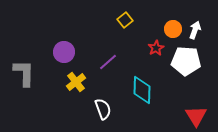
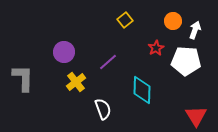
orange circle: moved 8 px up
gray L-shape: moved 1 px left, 5 px down
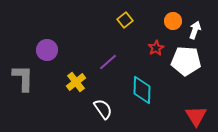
purple circle: moved 17 px left, 2 px up
white semicircle: rotated 15 degrees counterclockwise
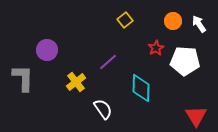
white arrow: moved 4 px right, 6 px up; rotated 54 degrees counterclockwise
white pentagon: moved 1 px left
cyan diamond: moved 1 px left, 2 px up
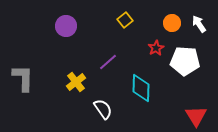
orange circle: moved 1 px left, 2 px down
purple circle: moved 19 px right, 24 px up
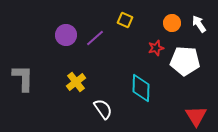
yellow square: rotated 28 degrees counterclockwise
purple circle: moved 9 px down
red star: rotated 14 degrees clockwise
purple line: moved 13 px left, 24 px up
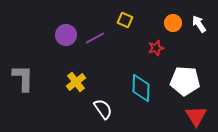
orange circle: moved 1 px right
purple line: rotated 12 degrees clockwise
white pentagon: moved 20 px down
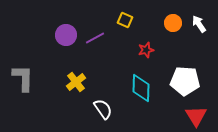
red star: moved 10 px left, 2 px down
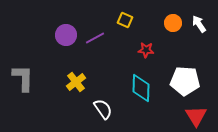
red star: rotated 21 degrees clockwise
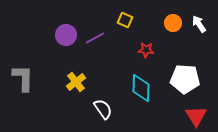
white pentagon: moved 2 px up
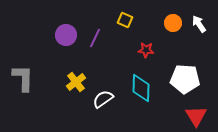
purple line: rotated 36 degrees counterclockwise
white semicircle: moved 10 px up; rotated 90 degrees counterclockwise
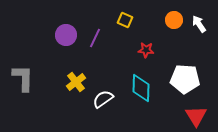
orange circle: moved 1 px right, 3 px up
